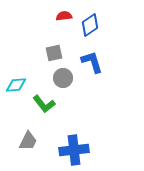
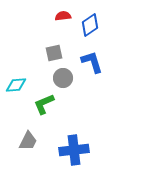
red semicircle: moved 1 px left
green L-shape: rotated 105 degrees clockwise
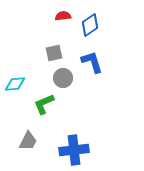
cyan diamond: moved 1 px left, 1 px up
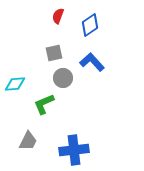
red semicircle: moved 5 px left; rotated 63 degrees counterclockwise
blue L-shape: rotated 25 degrees counterclockwise
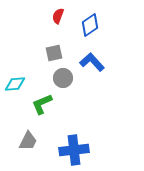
green L-shape: moved 2 px left
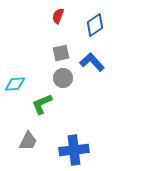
blue diamond: moved 5 px right
gray square: moved 7 px right
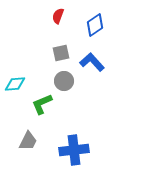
gray circle: moved 1 px right, 3 px down
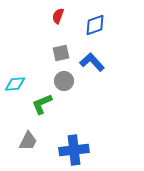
blue diamond: rotated 15 degrees clockwise
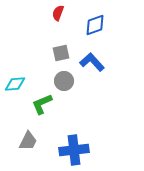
red semicircle: moved 3 px up
